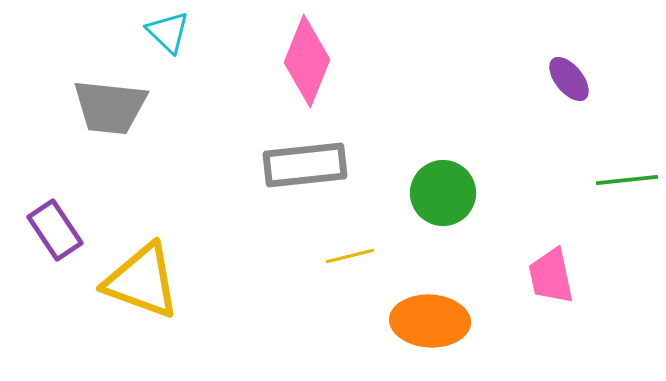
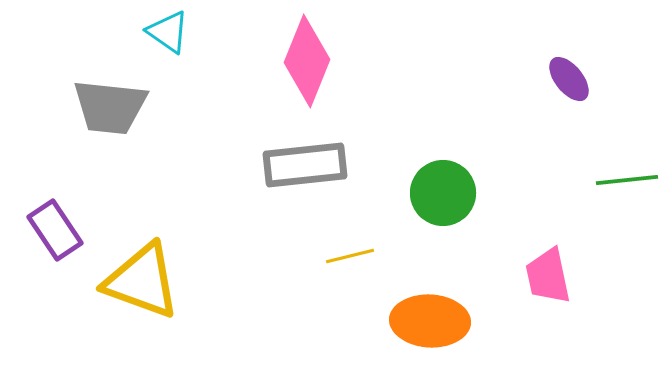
cyan triangle: rotated 9 degrees counterclockwise
pink trapezoid: moved 3 px left
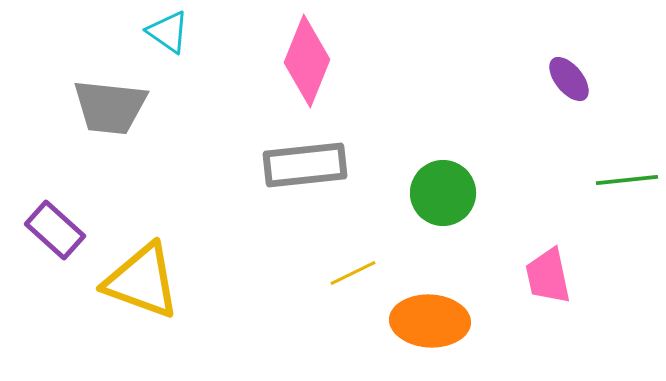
purple rectangle: rotated 14 degrees counterclockwise
yellow line: moved 3 px right, 17 px down; rotated 12 degrees counterclockwise
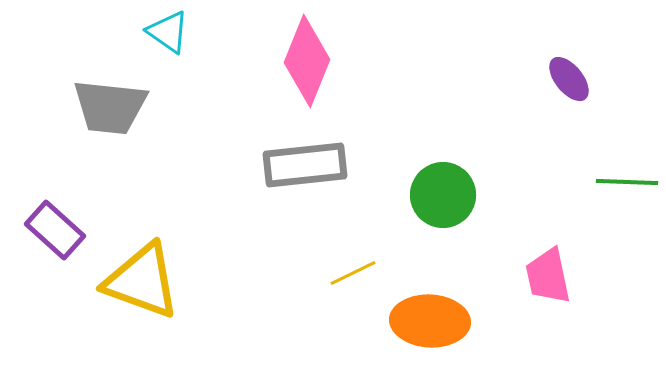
green line: moved 2 px down; rotated 8 degrees clockwise
green circle: moved 2 px down
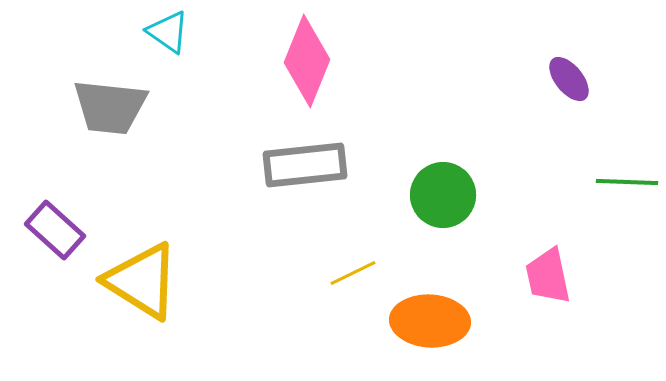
yellow triangle: rotated 12 degrees clockwise
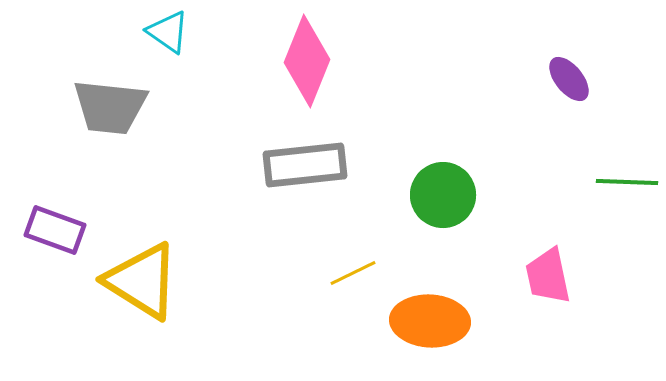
purple rectangle: rotated 22 degrees counterclockwise
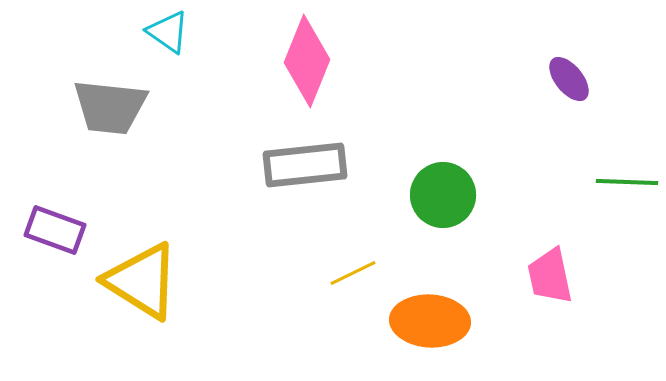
pink trapezoid: moved 2 px right
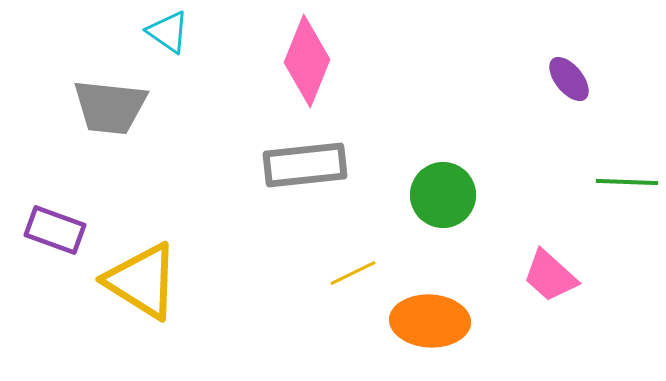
pink trapezoid: rotated 36 degrees counterclockwise
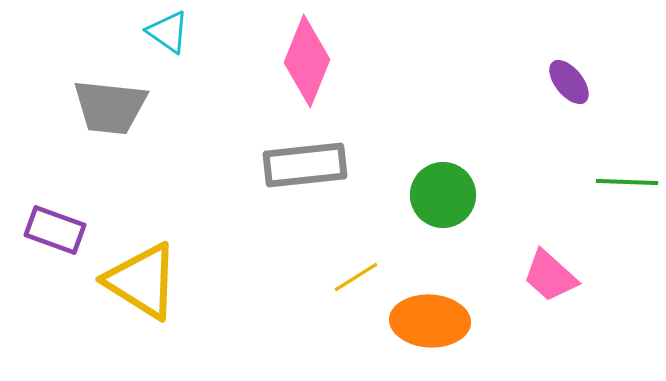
purple ellipse: moved 3 px down
yellow line: moved 3 px right, 4 px down; rotated 6 degrees counterclockwise
